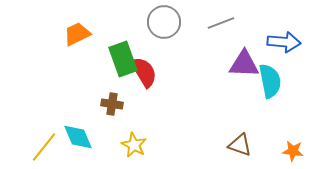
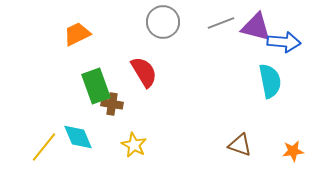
gray circle: moved 1 px left
green rectangle: moved 27 px left, 27 px down
purple triangle: moved 12 px right, 37 px up; rotated 12 degrees clockwise
orange star: rotated 15 degrees counterclockwise
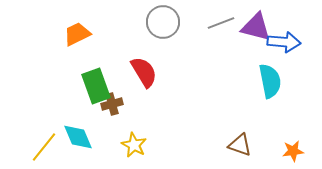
brown cross: rotated 25 degrees counterclockwise
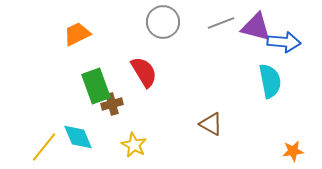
brown triangle: moved 29 px left, 21 px up; rotated 10 degrees clockwise
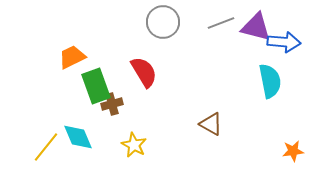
orange trapezoid: moved 5 px left, 23 px down
yellow line: moved 2 px right
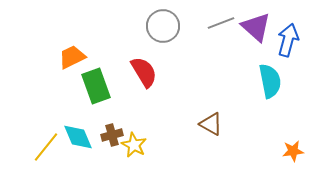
gray circle: moved 4 px down
purple triangle: rotated 28 degrees clockwise
blue arrow: moved 4 px right, 2 px up; rotated 80 degrees counterclockwise
brown cross: moved 31 px down
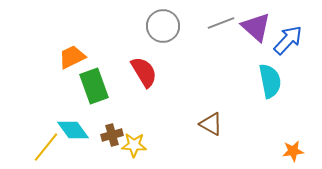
blue arrow: rotated 28 degrees clockwise
green rectangle: moved 2 px left
cyan diamond: moved 5 px left, 7 px up; rotated 12 degrees counterclockwise
yellow star: rotated 25 degrees counterclockwise
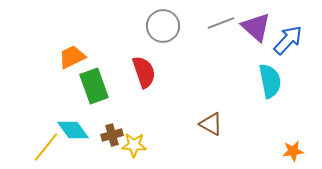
red semicircle: rotated 12 degrees clockwise
